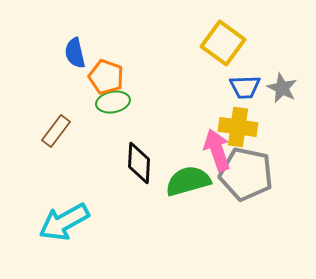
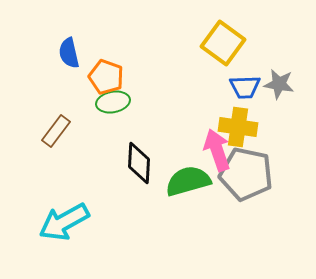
blue semicircle: moved 6 px left
gray star: moved 3 px left, 4 px up; rotated 16 degrees counterclockwise
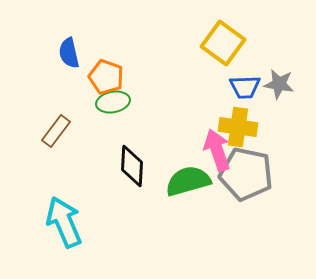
black diamond: moved 7 px left, 3 px down
cyan arrow: rotated 96 degrees clockwise
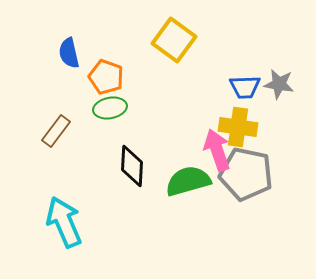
yellow square: moved 49 px left, 3 px up
green ellipse: moved 3 px left, 6 px down
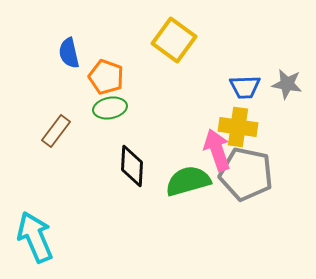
gray star: moved 8 px right
cyan arrow: moved 29 px left, 15 px down
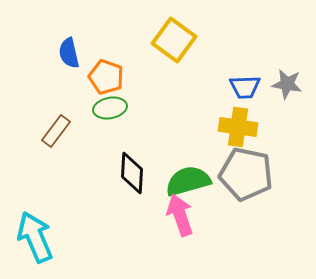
pink arrow: moved 37 px left, 65 px down
black diamond: moved 7 px down
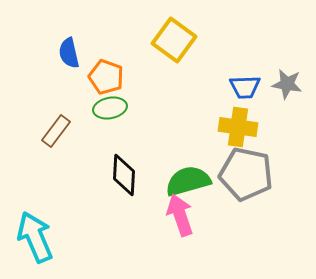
black diamond: moved 8 px left, 2 px down
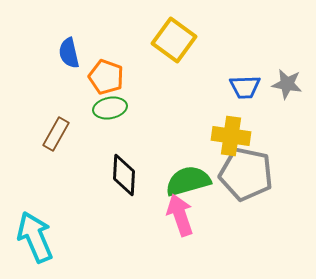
yellow cross: moved 7 px left, 9 px down
brown rectangle: moved 3 px down; rotated 8 degrees counterclockwise
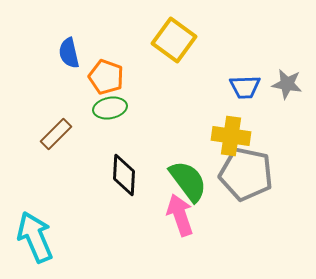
brown rectangle: rotated 16 degrees clockwise
green semicircle: rotated 69 degrees clockwise
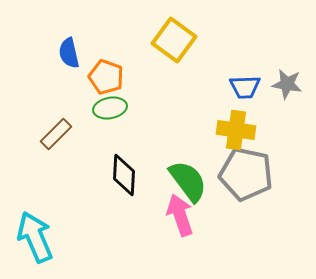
yellow cross: moved 5 px right, 6 px up
